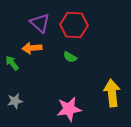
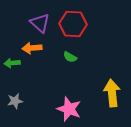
red hexagon: moved 1 px left, 1 px up
green arrow: rotated 56 degrees counterclockwise
pink star: rotated 30 degrees clockwise
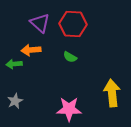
orange arrow: moved 1 px left, 2 px down
green arrow: moved 2 px right, 1 px down
gray star: rotated 14 degrees counterclockwise
pink star: rotated 20 degrees counterclockwise
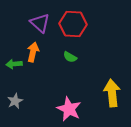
orange arrow: moved 2 px right, 2 px down; rotated 108 degrees clockwise
pink star: rotated 25 degrees clockwise
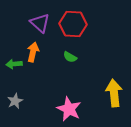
yellow arrow: moved 2 px right
